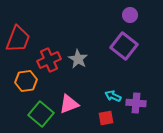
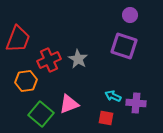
purple square: rotated 20 degrees counterclockwise
red square: rotated 21 degrees clockwise
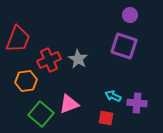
purple cross: moved 1 px right
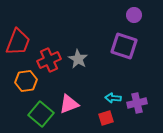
purple circle: moved 4 px right
red trapezoid: moved 3 px down
cyan arrow: moved 2 px down; rotated 21 degrees counterclockwise
purple cross: rotated 18 degrees counterclockwise
red square: rotated 28 degrees counterclockwise
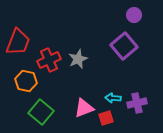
purple square: rotated 32 degrees clockwise
gray star: rotated 18 degrees clockwise
orange hexagon: rotated 20 degrees clockwise
pink triangle: moved 15 px right, 4 px down
green square: moved 2 px up
